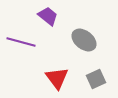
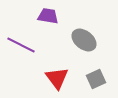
purple trapezoid: rotated 30 degrees counterclockwise
purple line: moved 3 px down; rotated 12 degrees clockwise
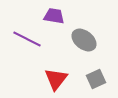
purple trapezoid: moved 6 px right
purple line: moved 6 px right, 6 px up
red triangle: moved 1 px left, 1 px down; rotated 15 degrees clockwise
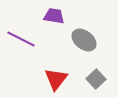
purple line: moved 6 px left
gray square: rotated 18 degrees counterclockwise
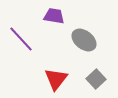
purple line: rotated 20 degrees clockwise
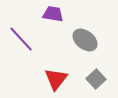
purple trapezoid: moved 1 px left, 2 px up
gray ellipse: moved 1 px right
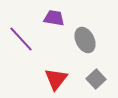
purple trapezoid: moved 1 px right, 4 px down
gray ellipse: rotated 25 degrees clockwise
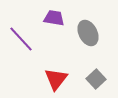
gray ellipse: moved 3 px right, 7 px up
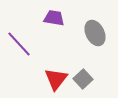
gray ellipse: moved 7 px right
purple line: moved 2 px left, 5 px down
gray square: moved 13 px left
